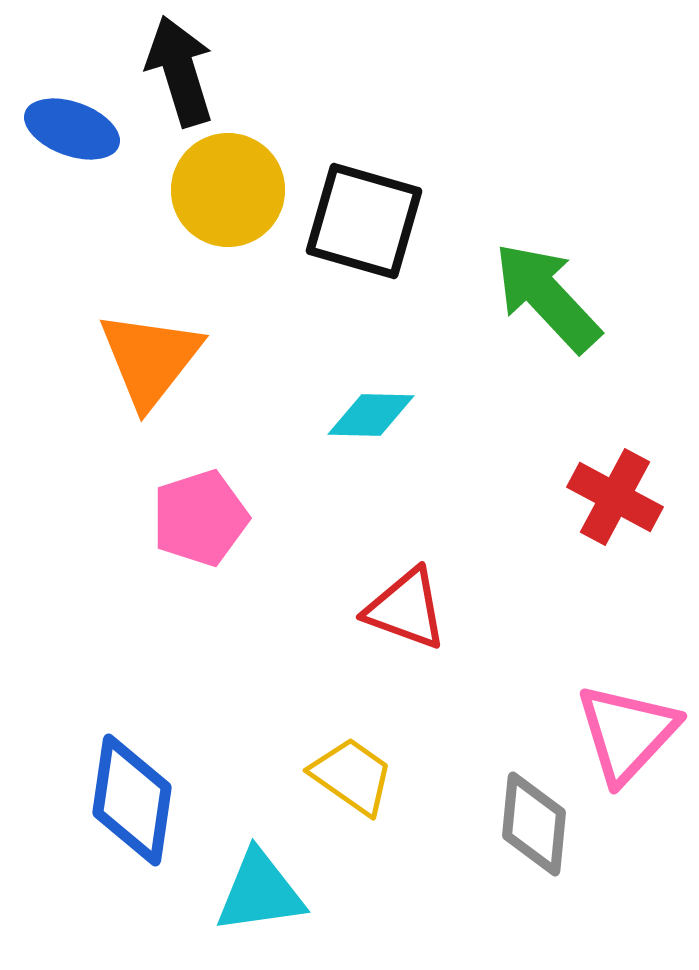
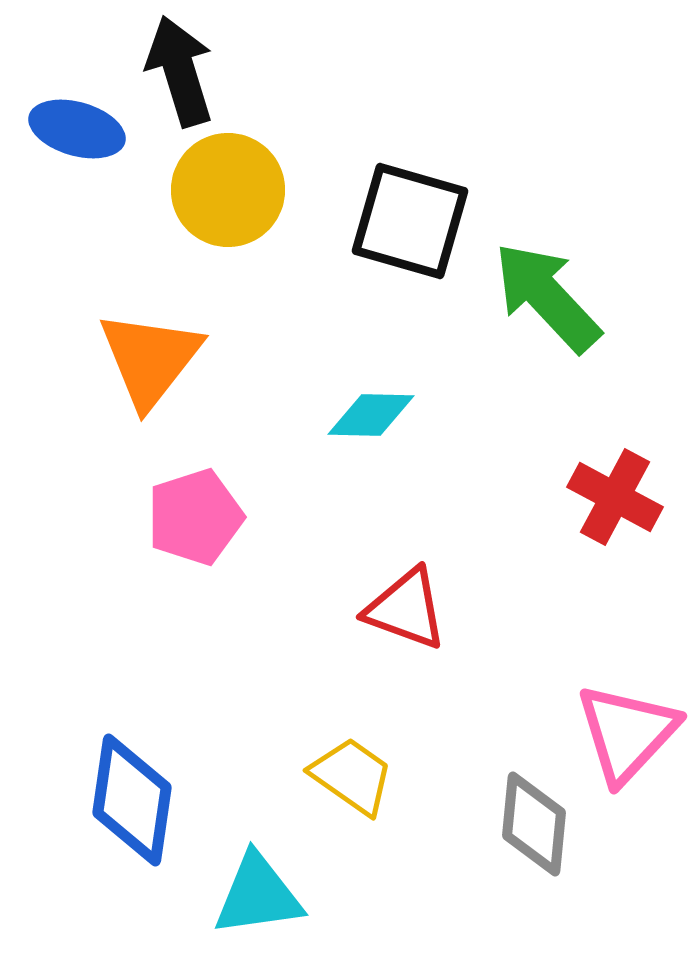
blue ellipse: moved 5 px right; rotated 4 degrees counterclockwise
black square: moved 46 px right
pink pentagon: moved 5 px left, 1 px up
cyan triangle: moved 2 px left, 3 px down
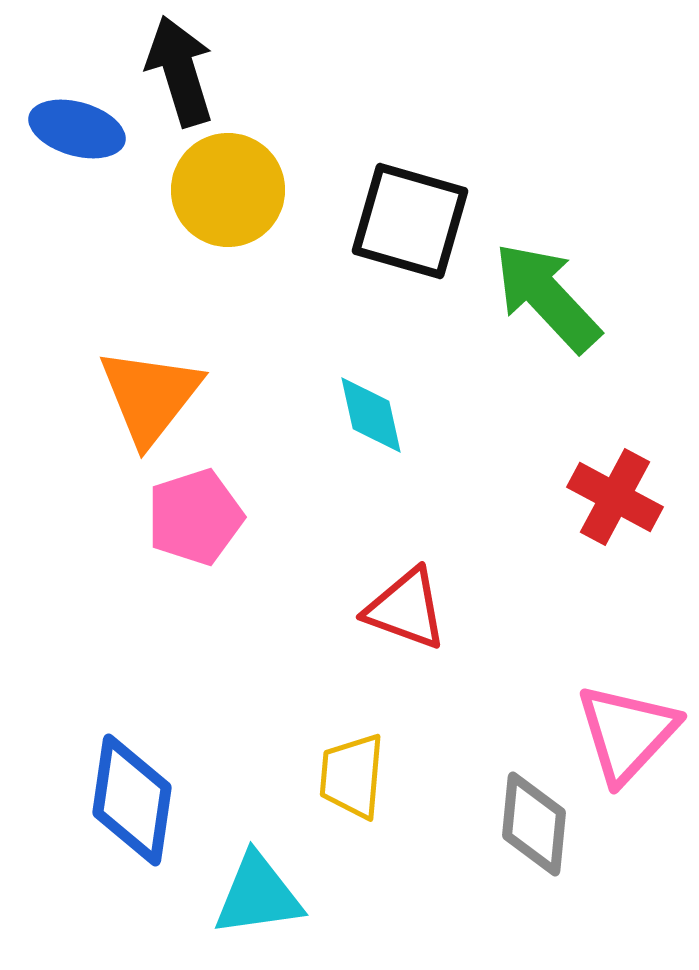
orange triangle: moved 37 px down
cyan diamond: rotated 76 degrees clockwise
yellow trapezoid: rotated 120 degrees counterclockwise
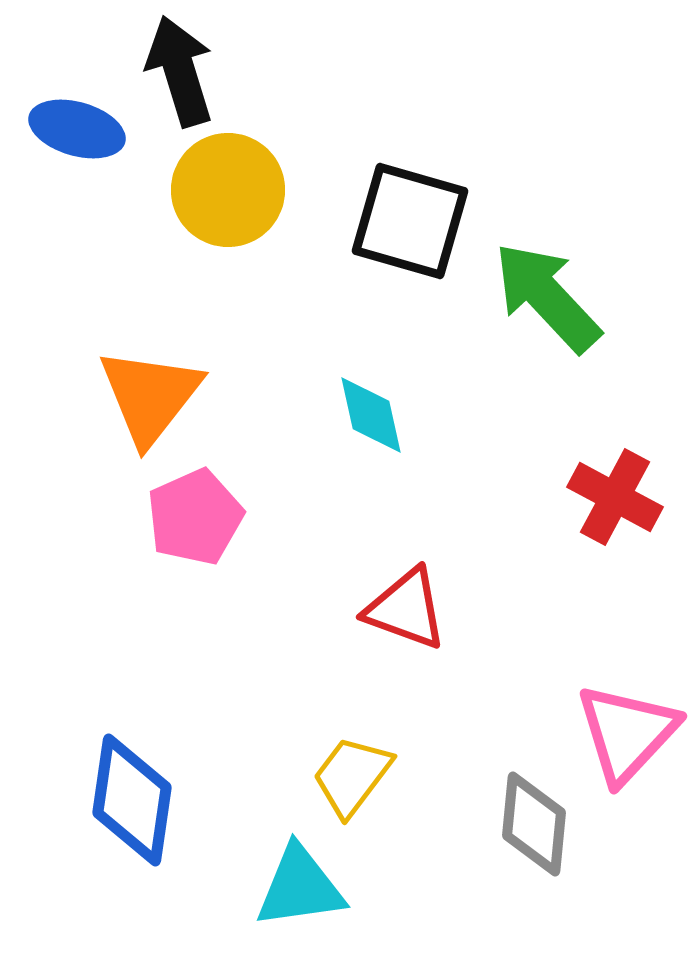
pink pentagon: rotated 6 degrees counterclockwise
yellow trapezoid: rotated 32 degrees clockwise
cyan triangle: moved 42 px right, 8 px up
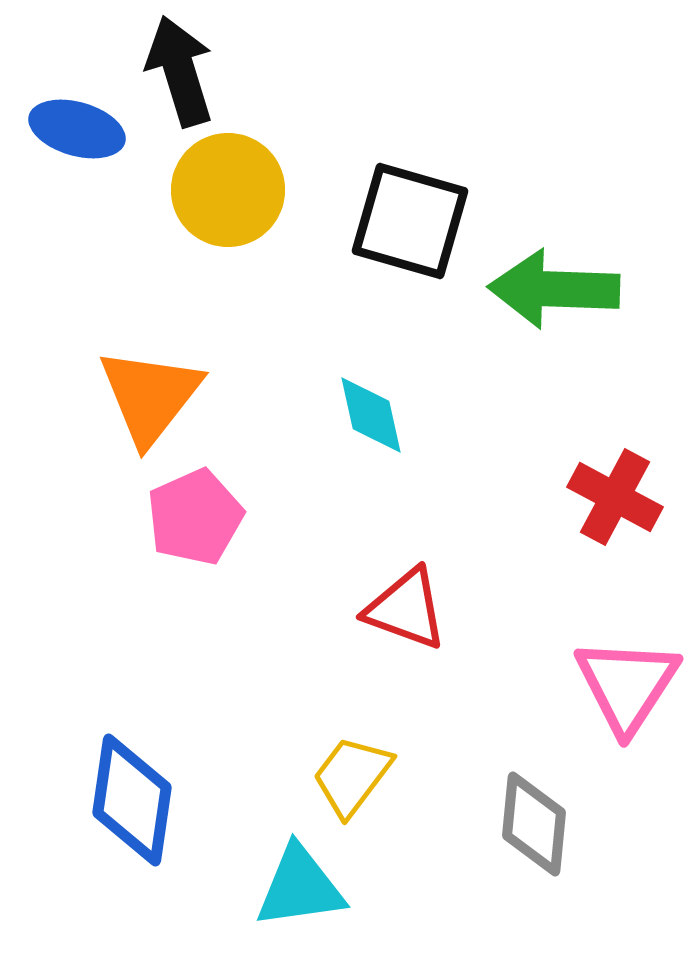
green arrow: moved 7 px right, 8 px up; rotated 45 degrees counterclockwise
pink triangle: moved 48 px up; rotated 10 degrees counterclockwise
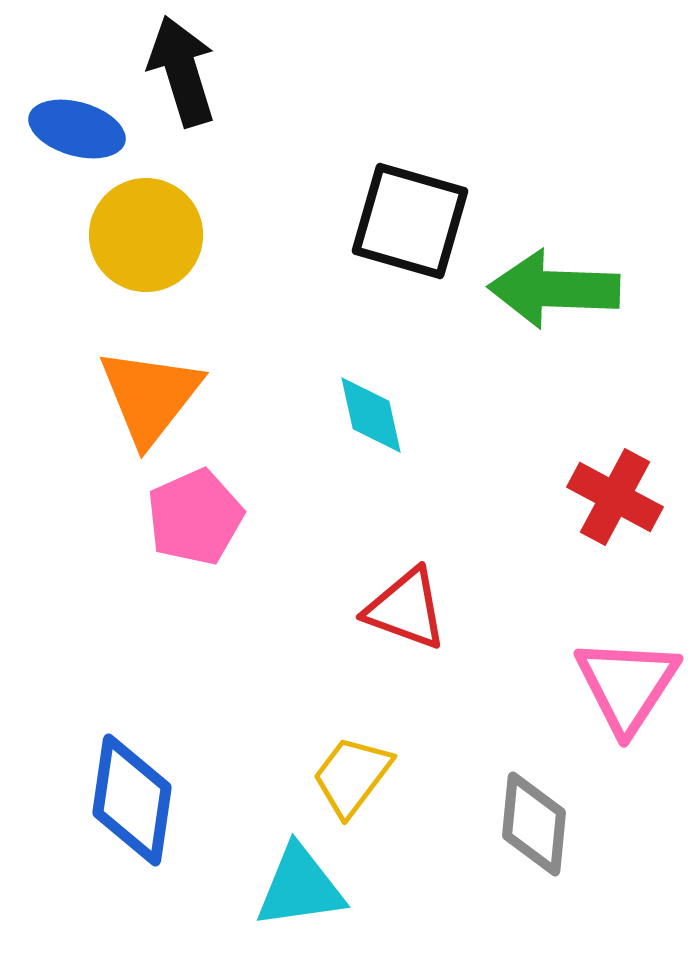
black arrow: moved 2 px right
yellow circle: moved 82 px left, 45 px down
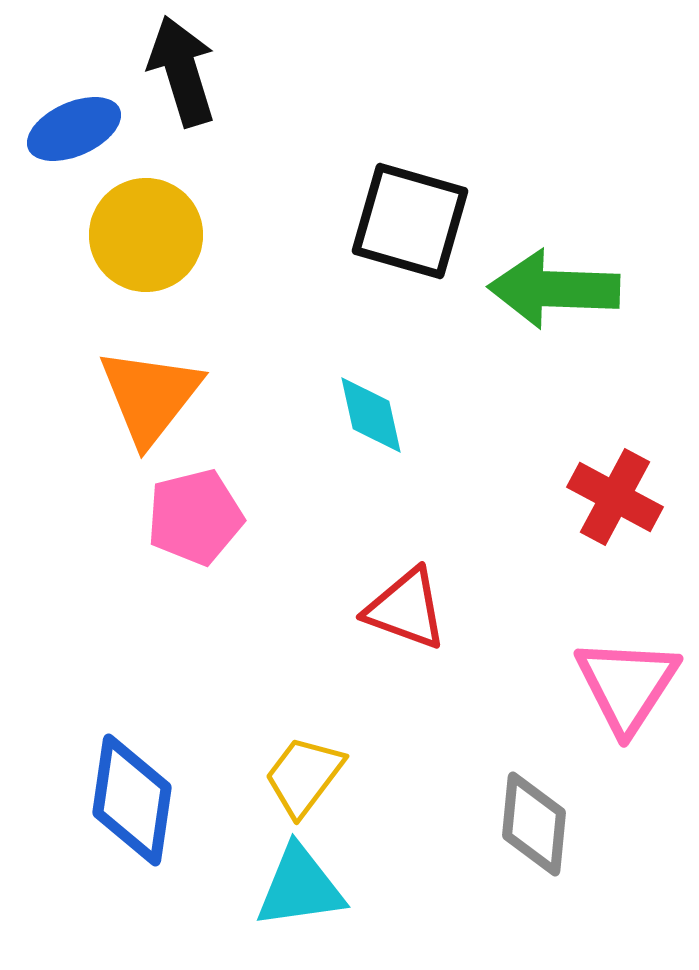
blue ellipse: moved 3 px left; rotated 40 degrees counterclockwise
pink pentagon: rotated 10 degrees clockwise
yellow trapezoid: moved 48 px left
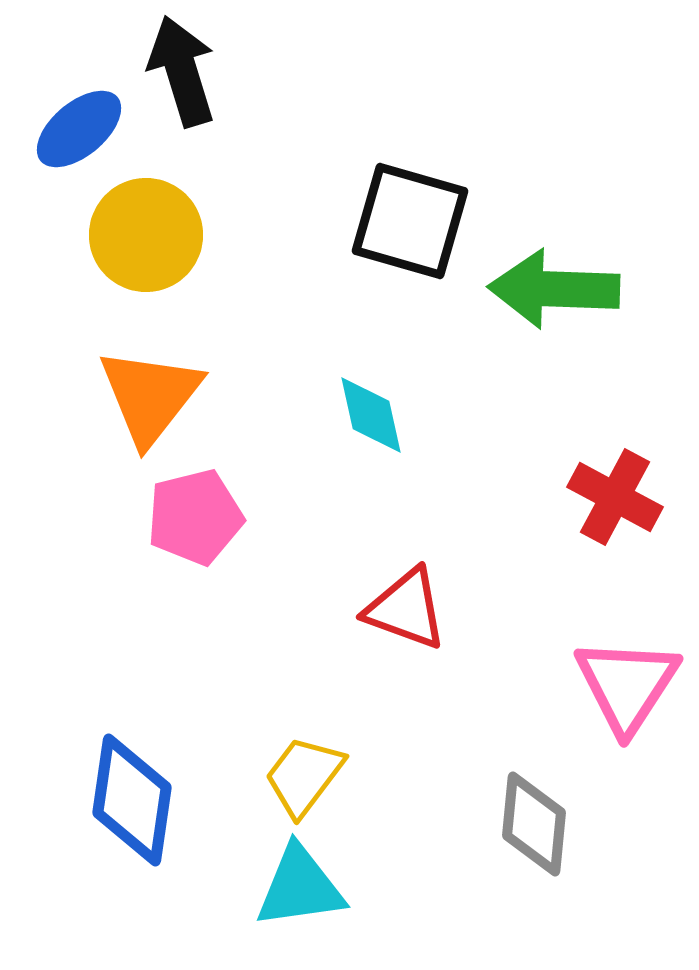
blue ellipse: moved 5 px right; rotated 16 degrees counterclockwise
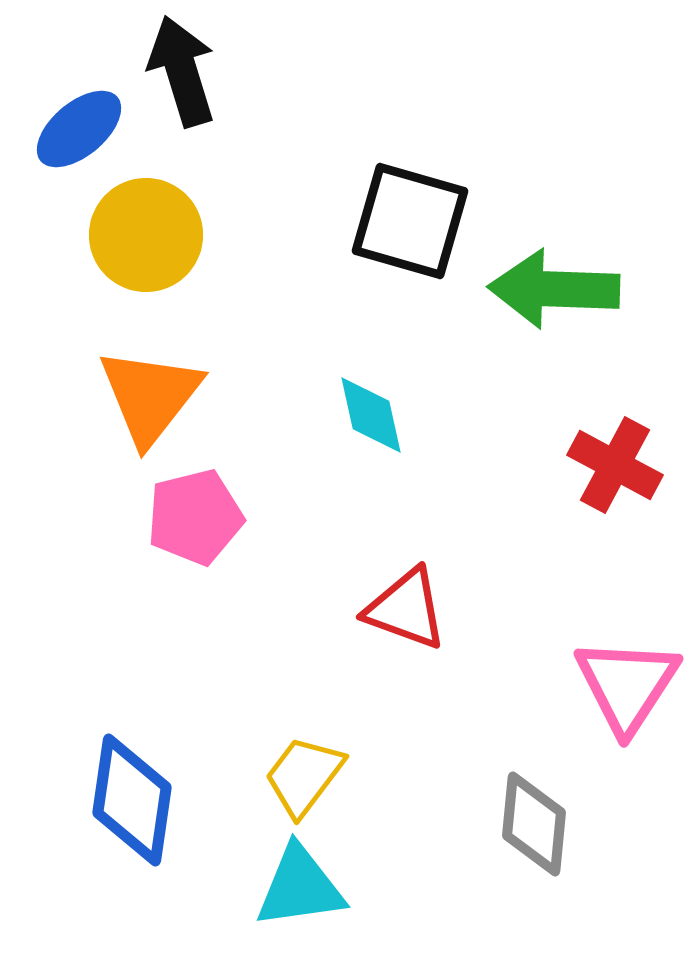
red cross: moved 32 px up
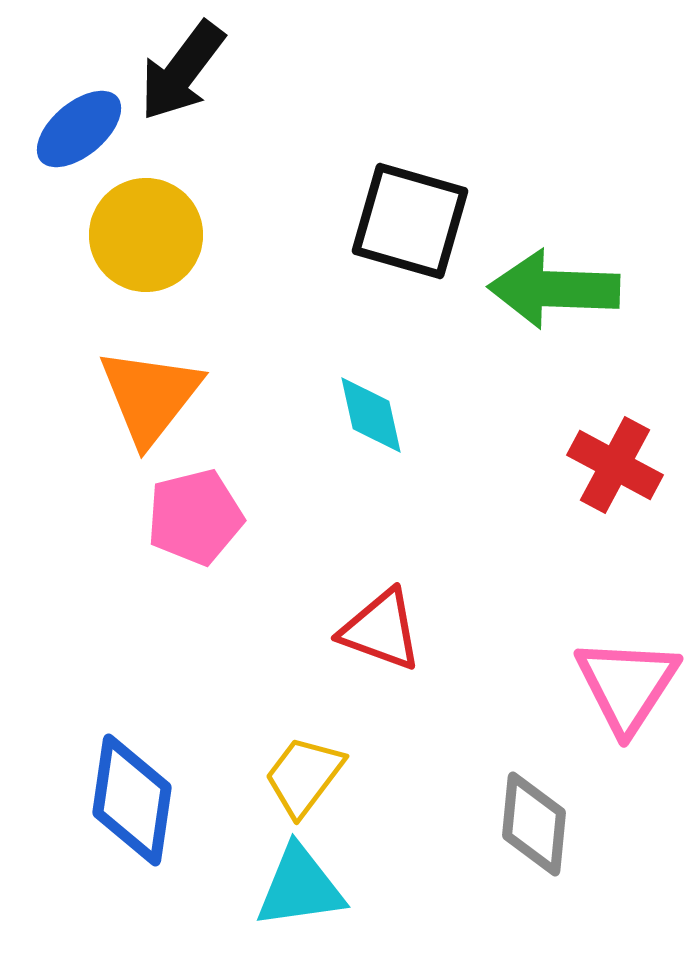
black arrow: rotated 126 degrees counterclockwise
red triangle: moved 25 px left, 21 px down
